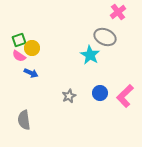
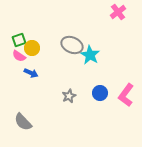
gray ellipse: moved 33 px left, 8 px down
pink L-shape: moved 1 px right, 1 px up; rotated 10 degrees counterclockwise
gray semicircle: moved 1 px left, 2 px down; rotated 36 degrees counterclockwise
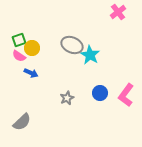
gray star: moved 2 px left, 2 px down
gray semicircle: moved 1 px left; rotated 90 degrees counterclockwise
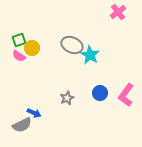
blue arrow: moved 3 px right, 40 px down
gray semicircle: moved 3 px down; rotated 18 degrees clockwise
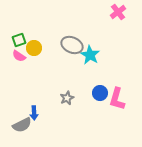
yellow circle: moved 2 px right
pink L-shape: moved 9 px left, 4 px down; rotated 20 degrees counterclockwise
blue arrow: rotated 64 degrees clockwise
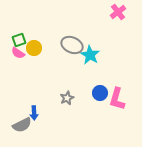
pink semicircle: moved 1 px left, 3 px up
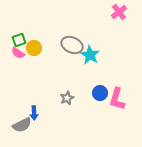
pink cross: moved 1 px right
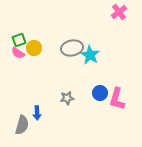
gray ellipse: moved 3 px down; rotated 35 degrees counterclockwise
gray star: rotated 16 degrees clockwise
blue arrow: moved 3 px right
gray semicircle: rotated 48 degrees counterclockwise
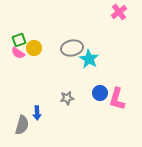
cyan star: moved 1 px left, 4 px down
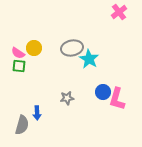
green square: moved 26 px down; rotated 24 degrees clockwise
blue circle: moved 3 px right, 1 px up
